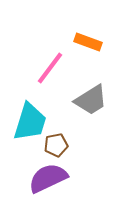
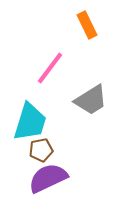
orange rectangle: moved 1 px left, 17 px up; rotated 44 degrees clockwise
brown pentagon: moved 15 px left, 5 px down
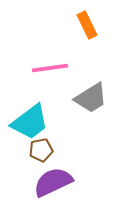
pink line: rotated 45 degrees clockwise
gray trapezoid: moved 2 px up
cyan trapezoid: rotated 36 degrees clockwise
purple semicircle: moved 5 px right, 4 px down
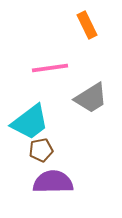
purple semicircle: rotated 24 degrees clockwise
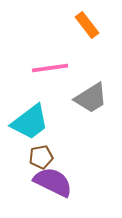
orange rectangle: rotated 12 degrees counterclockwise
brown pentagon: moved 7 px down
purple semicircle: rotated 27 degrees clockwise
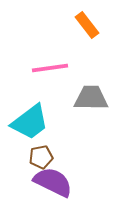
gray trapezoid: rotated 147 degrees counterclockwise
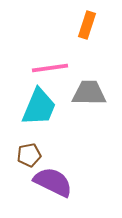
orange rectangle: rotated 56 degrees clockwise
gray trapezoid: moved 2 px left, 5 px up
cyan trapezoid: moved 9 px right, 15 px up; rotated 30 degrees counterclockwise
brown pentagon: moved 12 px left, 2 px up
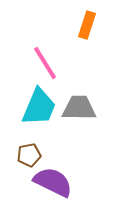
pink line: moved 5 px left, 5 px up; rotated 66 degrees clockwise
gray trapezoid: moved 10 px left, 15 px down
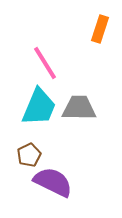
orange rectangle: moved 13 px right, 4 px down
brown pentagon: rotated 15 degrees counterclockwise
